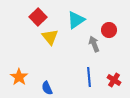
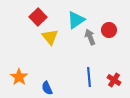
gray arrow: moved 4 px left, 7 px up
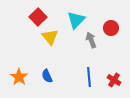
cyan triangle: rotated 12 degrees counterclockwise
red circle: moved 2 px right, 2 px up
gray arrow: moved 1 px right, 3 px down
blue semicircle: moved 12 px up
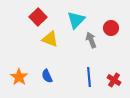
yellow triangle: moved 2 px down; rotated 30 degrees counterclockwise
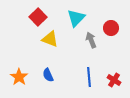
cyan triangle: moved 2 px up
blue semicircle: moved 1 px right, 1 px up
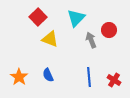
red circle: moved 2 px left, 2 px down
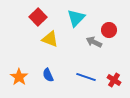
gray arrow: moved 3 px right, 2 px down; rotated 42 degrees counterclockwise
blue line: moved 3 px left; rotated 66 degrees counterclockwise
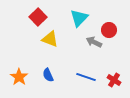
cyan triangle: moved 3 px right
